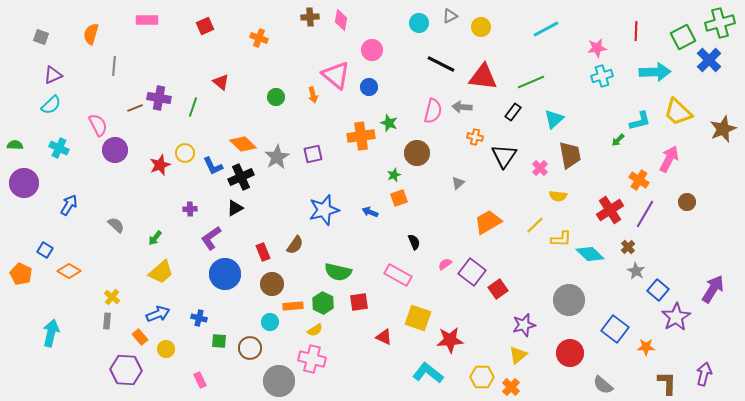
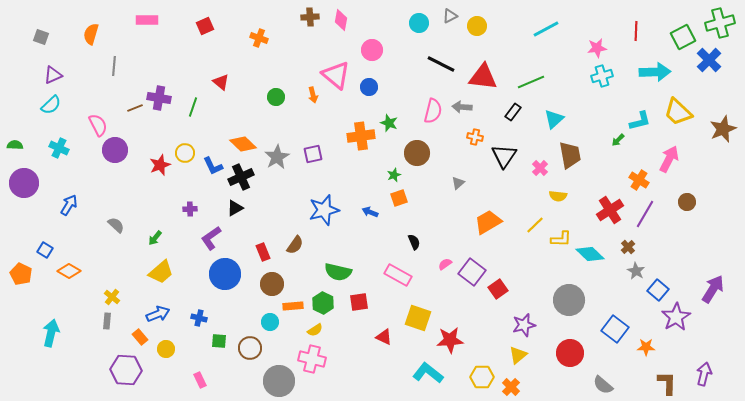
yellow circle at (481, 27): moved 4 px left, 1 px up
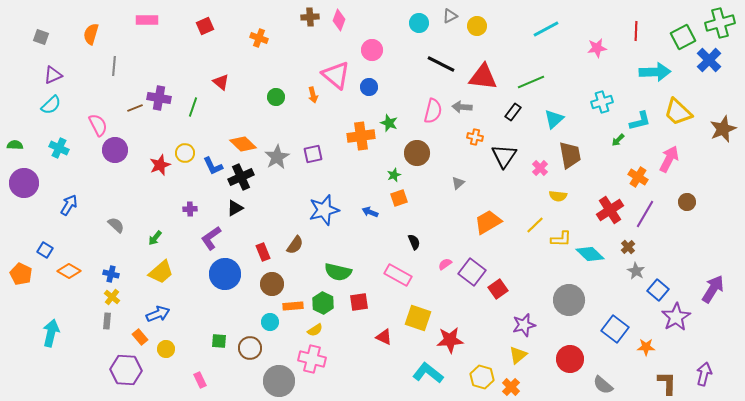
pink diamond at (341, 20): moved 2 px left; rotated 10 degrees clockwise
cyan cross at (602, 76): moved 26 px down
orange cross at (639, 180): moved 1 px left, 3 px up
blue cross at (199, 318): moved 88 px left, 44 px up
red circle at (570, 353): moved 6 px down
yellow hexagon at (482, 377): rotated 15 degrees clockwise
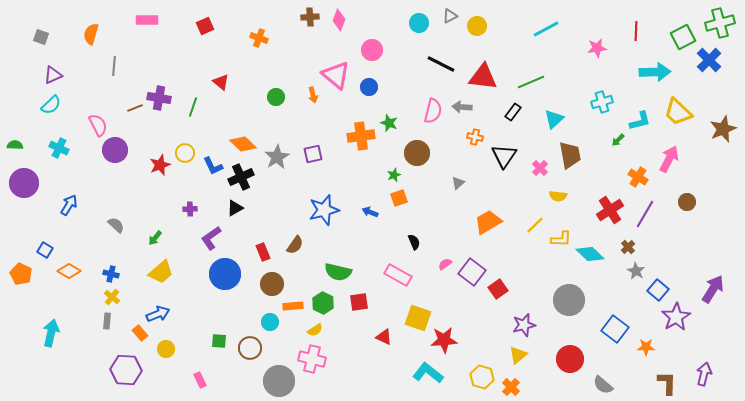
orange rectangle at (140, 337): moved 4 px up
red star at (450, 340): moved 6 px left
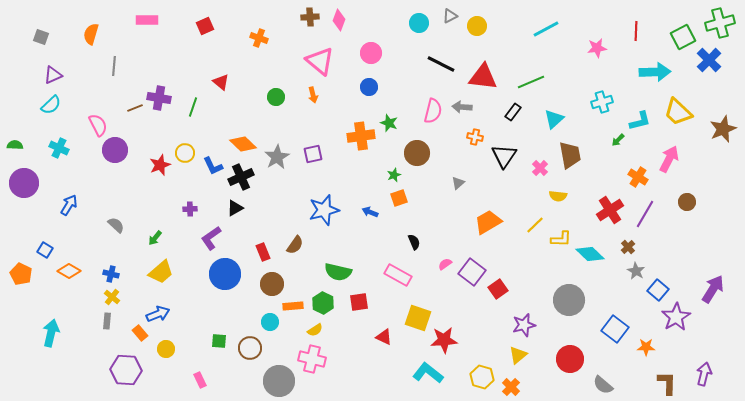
pink circle at (372, 50): moved 1 px left, 3 px down
pink triangle at (336, 75): moved 16 px left, 14 px up
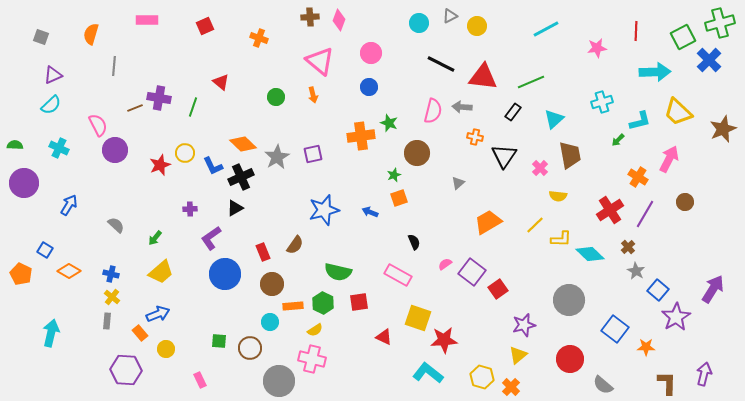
brown circle at (687, 202): moved 2 px left
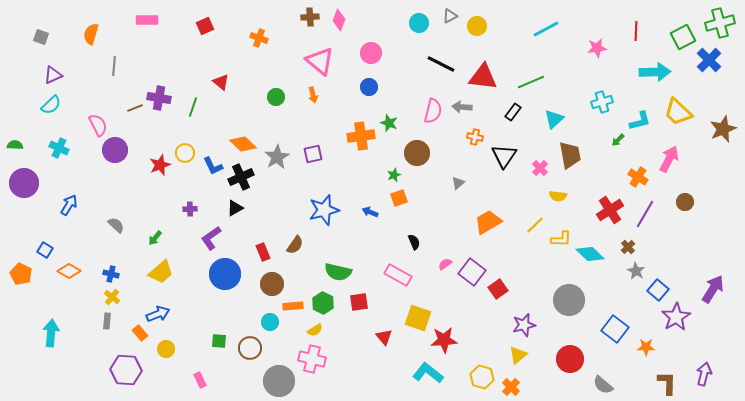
cyan arrow at (51, 333): rotated 8 degrees counterclockwise
red triangle at (384, 337): rotated 24 degrees clockwise
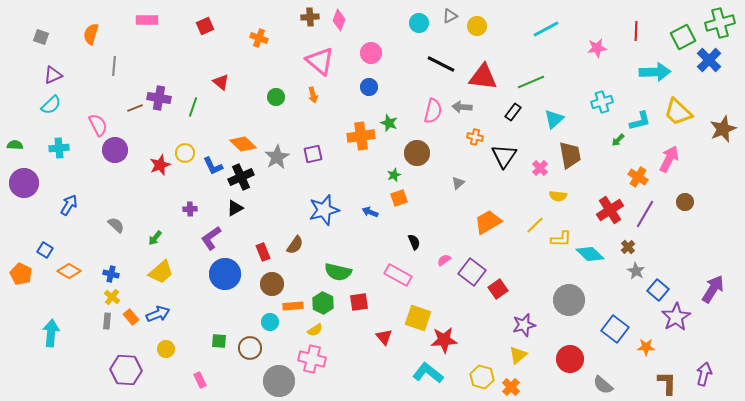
cyan cross at (59, 148): rotated 30 degrees counterclockwise
pink semicircle at (445, 264): moved 1 px left, 4 px up
orange rectangle at (140, 333): moved 9 px left, 16 px up
